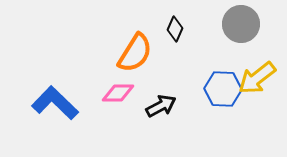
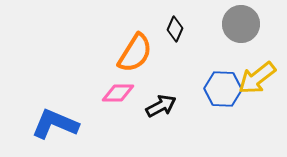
blue L-shape: moved 21 px down; rotated 21 degrees counterclockwise
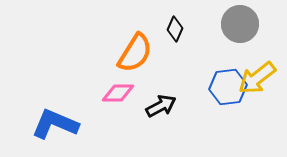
gray circle: moved 1 px left
blue hexagon: moved 5 px right, 2 px up; rotated 9 degrees counterclockwise
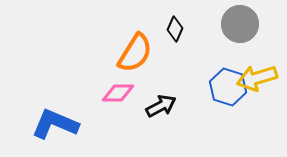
yellow arrow: rotated 21 degrees clockwise
blue hexagon: rotated 24 degrees clockwise
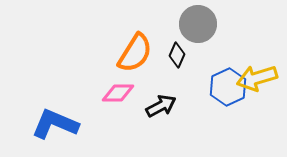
gray circle: moved 42 px left
black diamond: moved 2 px right, 26 px down
blue hexagon: rotated 18 degrees clockwise
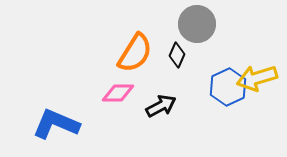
gray circle: moved 1 px left
blue L-shape: moved 1 px right
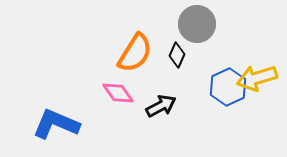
pink diamond: rotated 56 degrees clockwise
